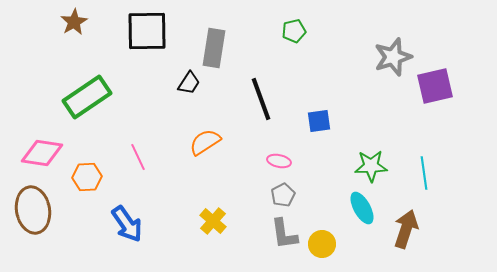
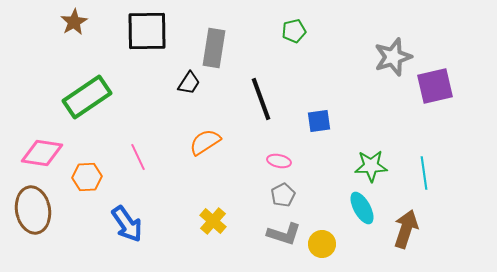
gray L-shape: rotated 64 degrees counterclockwise
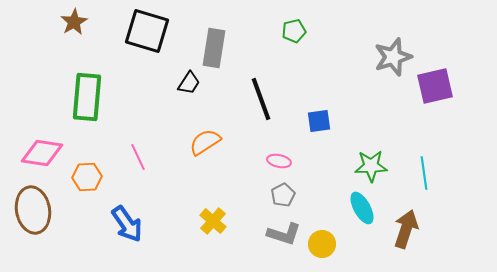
black square: rotated 18 degrees clockwise
green rectangle: rotated 51 degrees counterclockwise
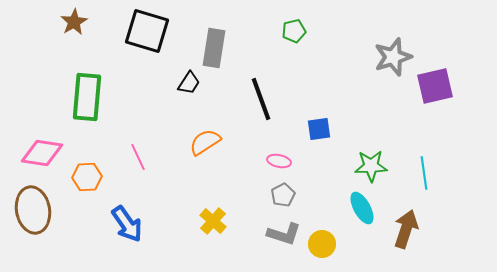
blue square: moved 8 px down
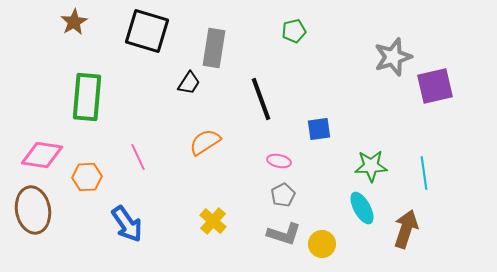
pink diamond: moved 2 px down
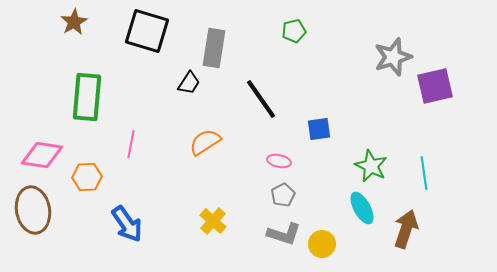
black line: rotated 15 degrees counterclockwise
pink line: moved 7 px left, 13 px up; rotated 36 degrees clockwise
green star: rotated 28 degrees clockwise
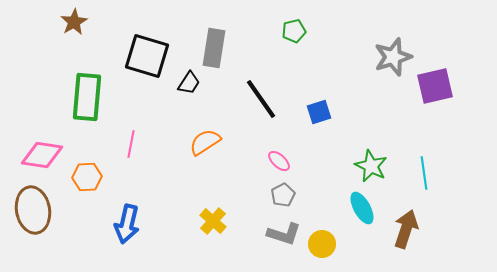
black square: moved 25 px down
blue square: moved 17 px up; rotated 10 degrees counterclockwise
pink ellipse: rotated 30 degrees clockwise
blue arrow: rotated 48 degrees clockwise
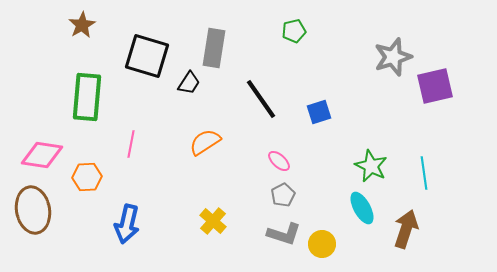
brown star: moved 8 px right, 3 px down
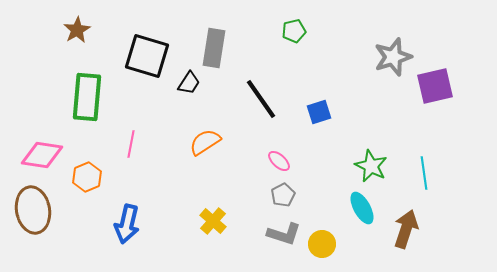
brown star: moved 5 px left, 5 px down
orange hexagon: rotated 20 degrees counterclockwise
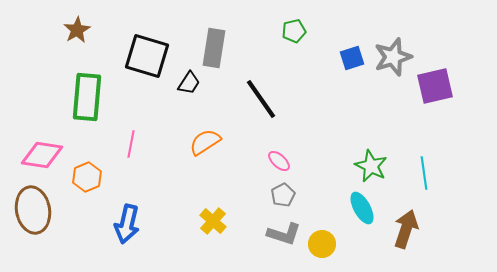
blue square: moved 33 px right, 54 px up
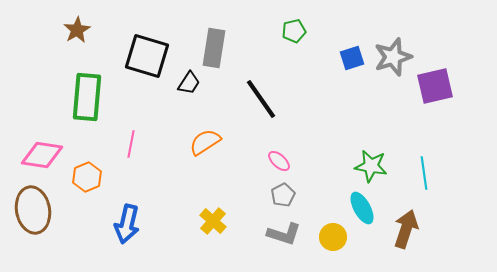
green star: rotated 16 degrees counterclockwise
yellow circle: moved 11 px right, 7 px up
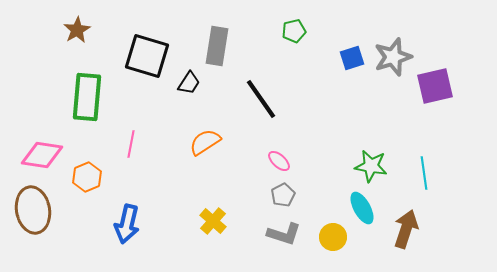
gray rectangle: moved 3 px right, 2 px up
